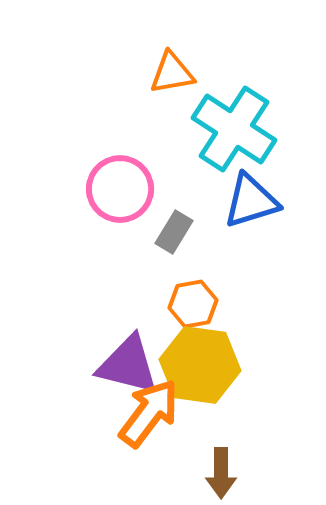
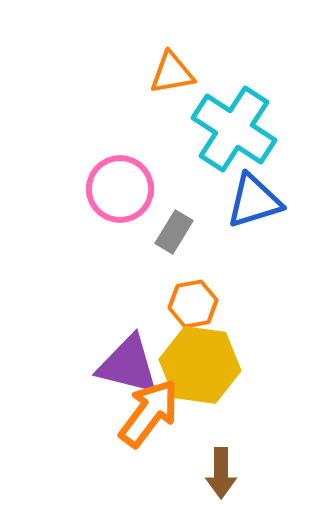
blue triangle: moved 3 px right
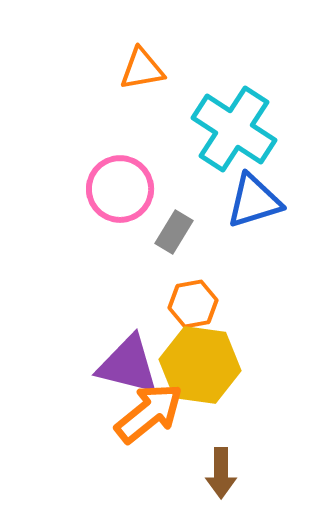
orange triangle: moved 30 px left, 4 px up
orange arrow: rotated 14 degrees clockwise
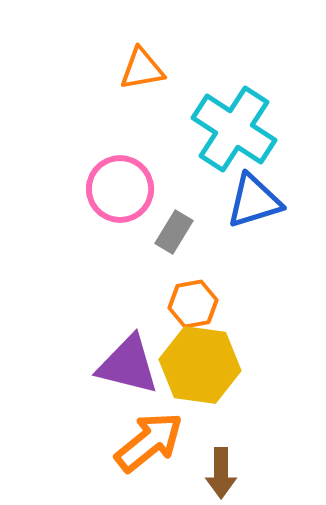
orange arrow: moved 29 px down
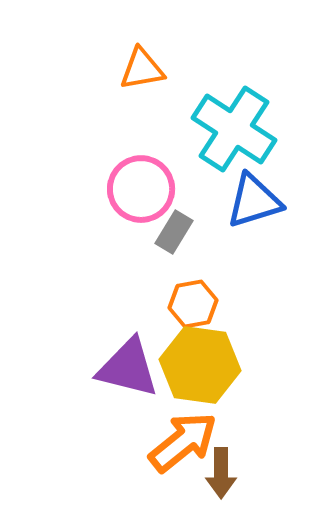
pink circle: moved 21 px right
purple triangle: moved 3 px down
orange arrow: moved 34 px right
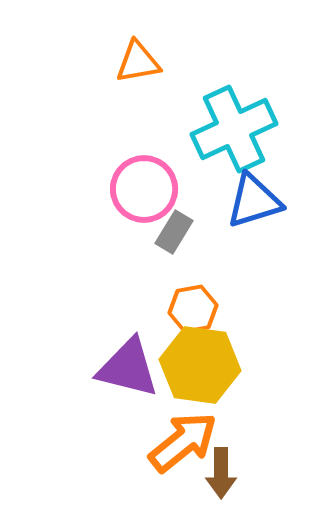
orange triangle: moved 4 px left, 7 px up
cyan cross: rotated 32 degrees clockwise
pink circle: moved 3 px right
orange hexagon: moved 5 px down
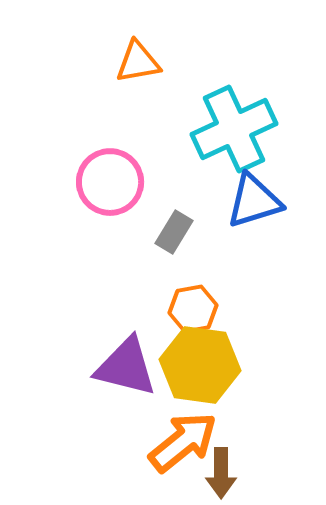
pink circle: moved 34 px left, 7 px up
purple triangle: moved 2 px left, 1 px up
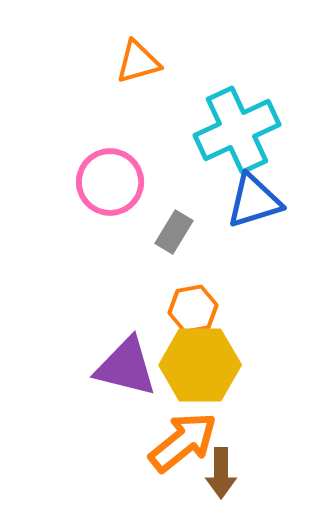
orange triangle: rotated 6 degrees counterclockwise
cyan cross: moved 3 px right, 1 px down
yellow hexagon: rotated 8 degrees counterclockwise
